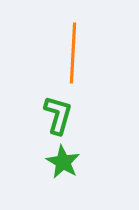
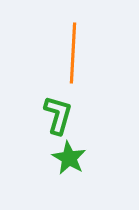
green star: moved 6 px right, 4 px up
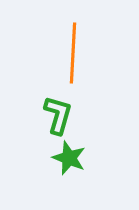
green star: rotated 8 degrees counterclockwise
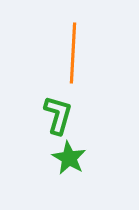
green star: rotated 8 degrees clockwise
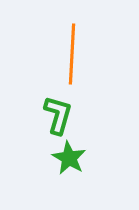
orange line: moved 1 px left, 1 px down
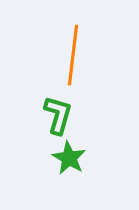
orange line: moved 1 px right, 1 px down; rotated 4 degrees clockwise
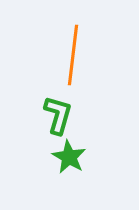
green star: moved 1 px up
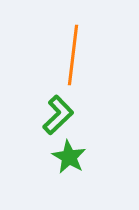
green L-shape: rotated 30 degrees clockwise
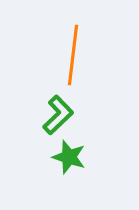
green star: rotated 12 degrees counterclockwise
